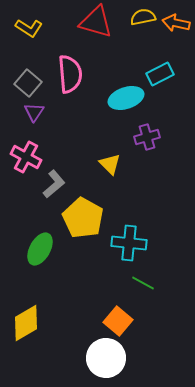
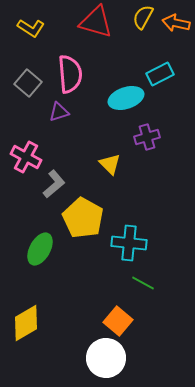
yellow semicircle: rotated 50 degrees counterclockwise
yellow L-shape: moved 2 px right
purple triangle: moved 25 px right; rotated 40 degrees clockwise
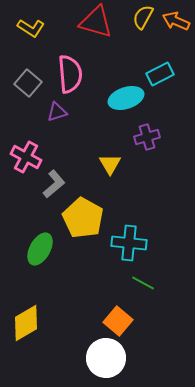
orange arrow: moved 2 px up; rotated 12 degrees clockwise
purple triangle: moved 2 px left
yellow triangle: rotated 15 degrees clockwise
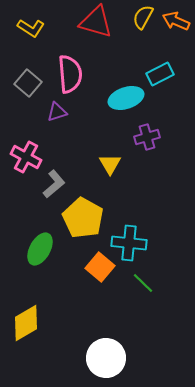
green line: rotated 15 degrees clockwise
orange square: moved 18 px left, 54 px up
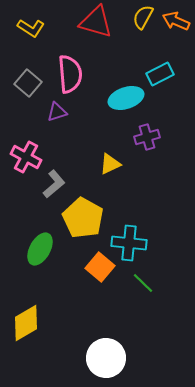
yellow triangle: rotated 35 degrees clockwise
